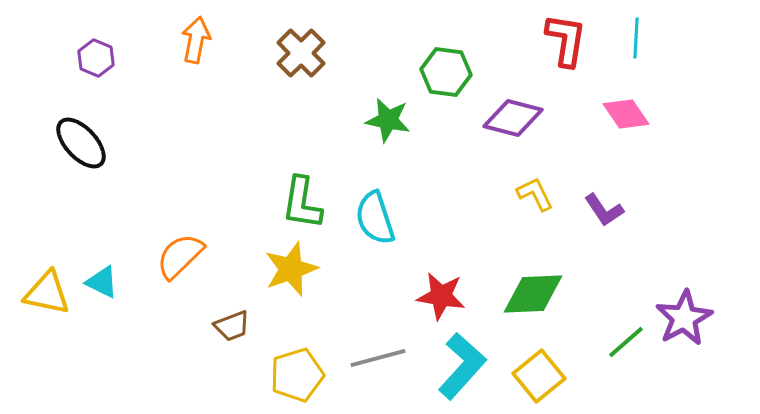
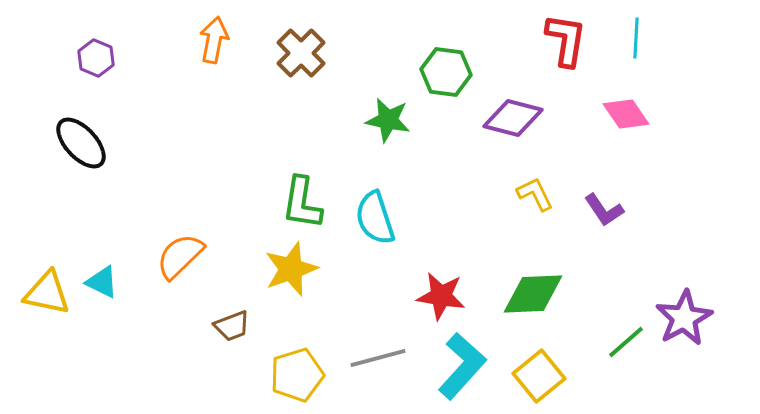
orange arrow: moved 18 px right
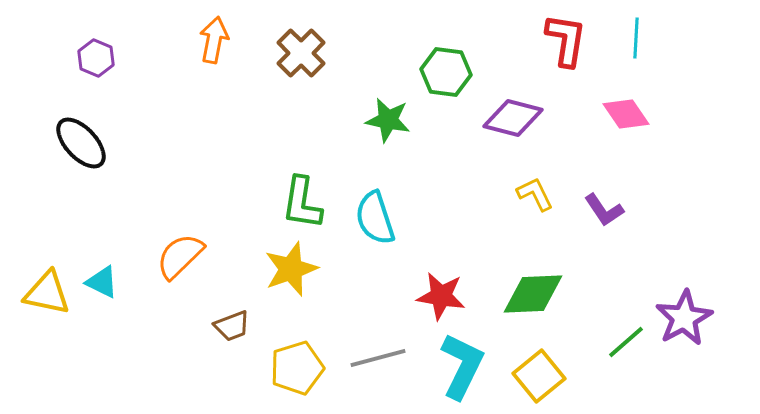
cyan L-shape: rotated 16 degrees counterclockwise
yellow pentagon: moved 7 px up
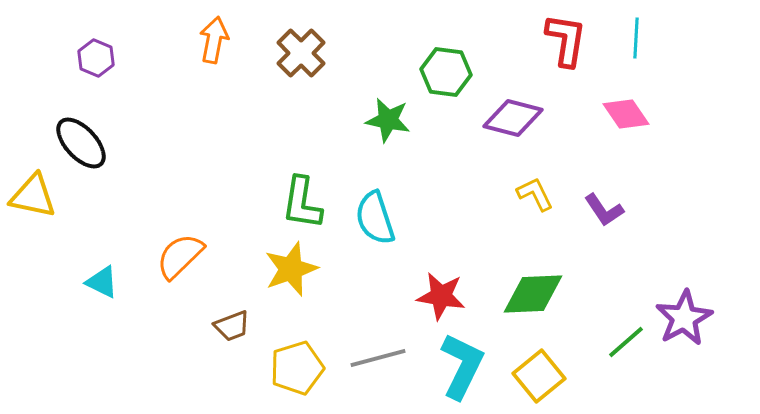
yellow triangle: moved 14 px left, 97 px up
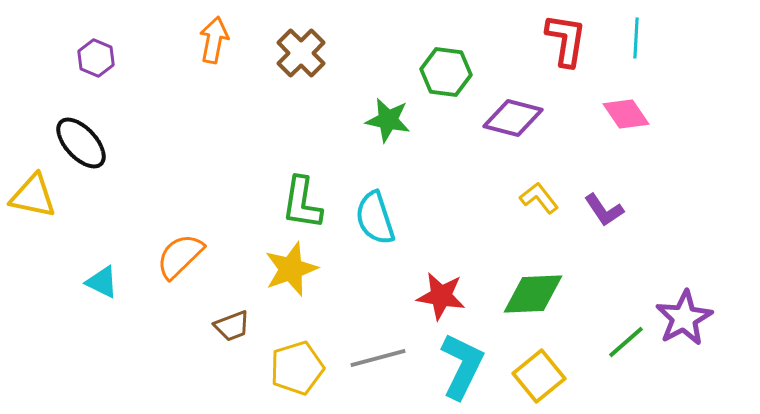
yellow L-shape: moved 4 px right, 4 px down; rotated 12 degrees counterclockwise
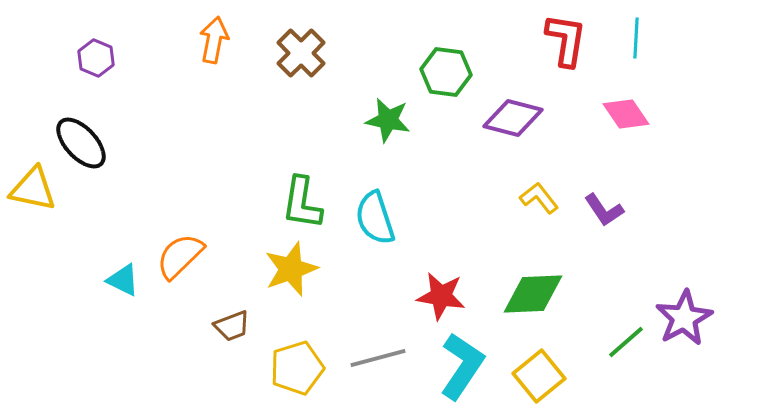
yellow triangle: moved 7 px up
cyan triangle: moved 21 px right, 2 px up
cyan L-shape: rotated 8 degrees clockwise
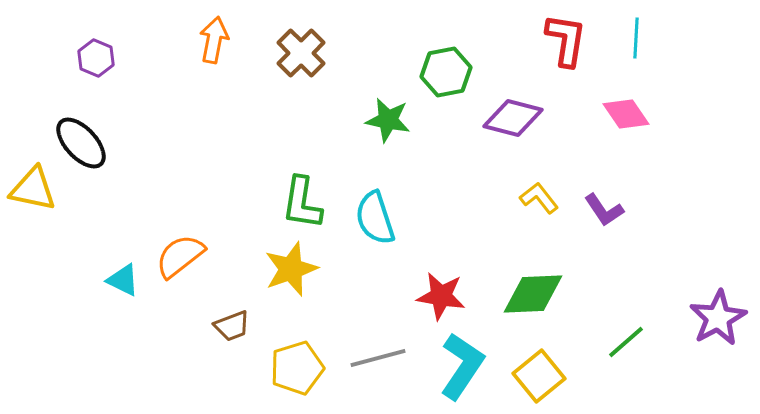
green hexagon: rotated 18 degrees counterclockwise
orange semicircle: rotated 6 degrees clockwise
purple star: moved 34 px right
